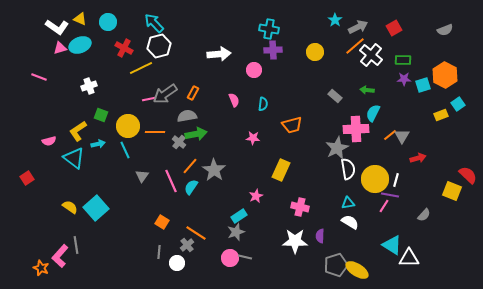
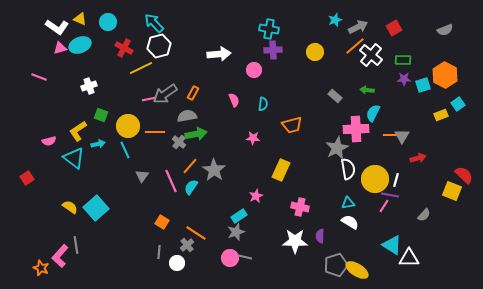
cyan star at (335, 20): rotated 16 degrees clockwise
orange line at (390, 135): rotated 40 degrees clockwise
red semicircle at (468, 175): moved 4 px left
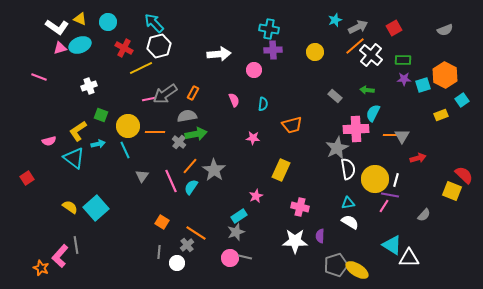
cyan square at (458, 104): moved 4 px right, 4 px up
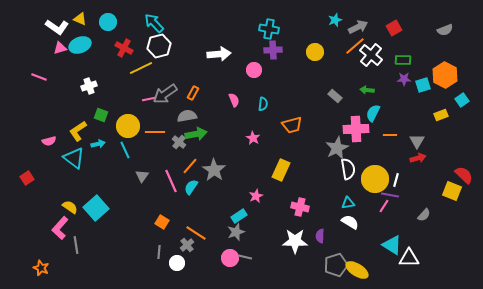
gray triangle at (402, 136): moved 15 px right, 5 px down
pink star at (253, 138): rotated 24 degrees clockwise
pink L-shape at (60, 256): moved 28 px up
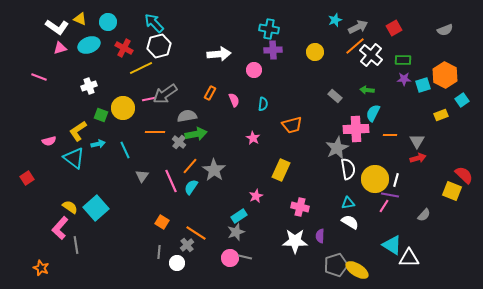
cyan ellipse at (80, 45): moved 9 px right
orange rectangle at (193, 93): moved 17 px right
yellow circle at (128, 126): moved 5 px left, 18 px up
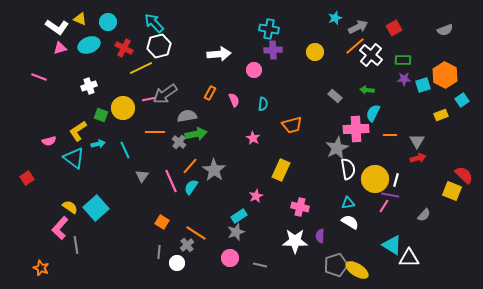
cyan star at (335, 20): moved 2 px up
gray line at (245, 257): moved 15 px right, 8 px down
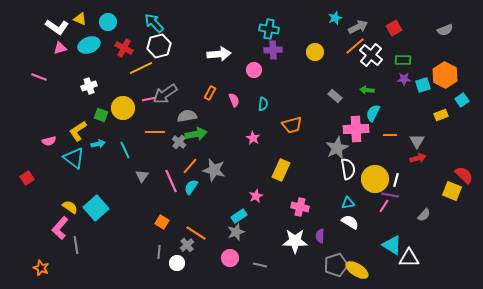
gray star at (214, 170): rotated 20 degrees counterclockwise
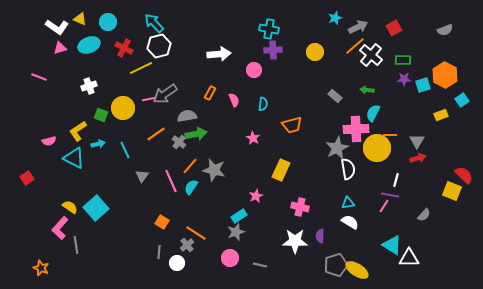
orange line at (155, 132): moved 1 px right, 2 px down; rotated 36 degrees counterclockwise
cyan triangle at (74, 158): rotated 10 degrees counterclockwise
yellow circle at (375, 179): moved 2 px right, 31 px up
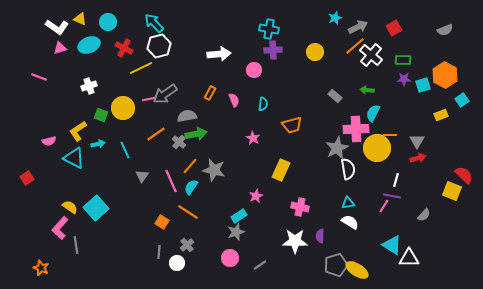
purple line at (390, 195): moved 2 px right, 1 px down
orange line at (196, 233): moved 8 px left, 21 px up
gray line at (260, 265): rotated 48 degrees counterclockwise
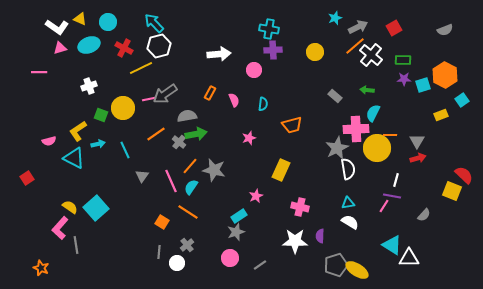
pink line at (39, 77): moved 5 px up; rotated 21 degrees counterclockwise
pink star at (253, 138): moved 4 px left; rotated 24 degrees clockwise
